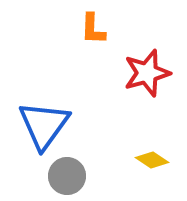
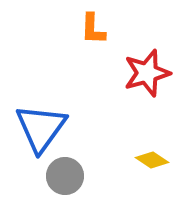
blue triangle: moved 3 px left, 3 px down
gray circle: moved 2 px left
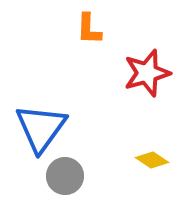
orange L-shape: moved 4 px left
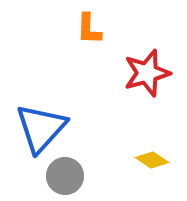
blue triangle: rotated 6 degrees clockwise
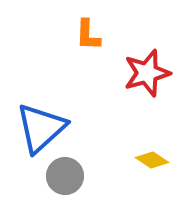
orange L-shape: moved 1 px left, 6 px down
blue triangle: rotated 6 degrees clockwise
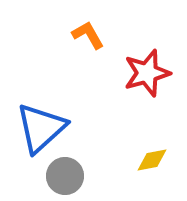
orange L-shape: rotated 148 degrees clockwise
yellow diamond: rotated 44 degrees counterclockwise
